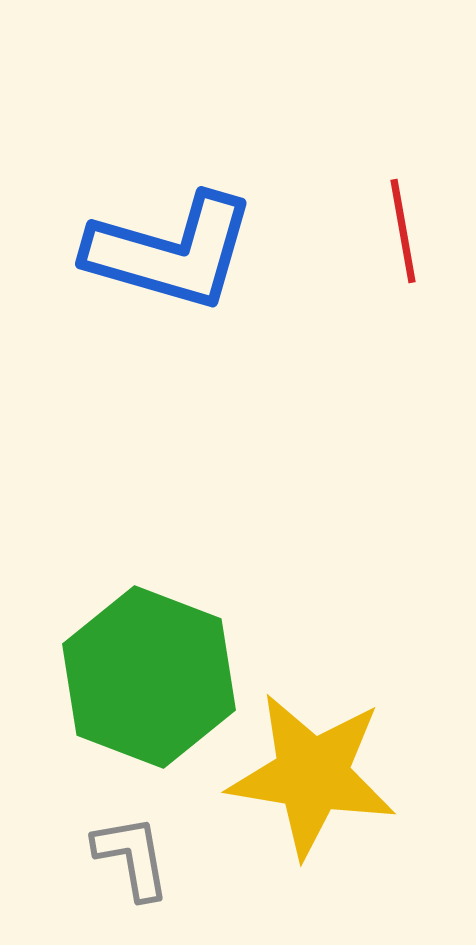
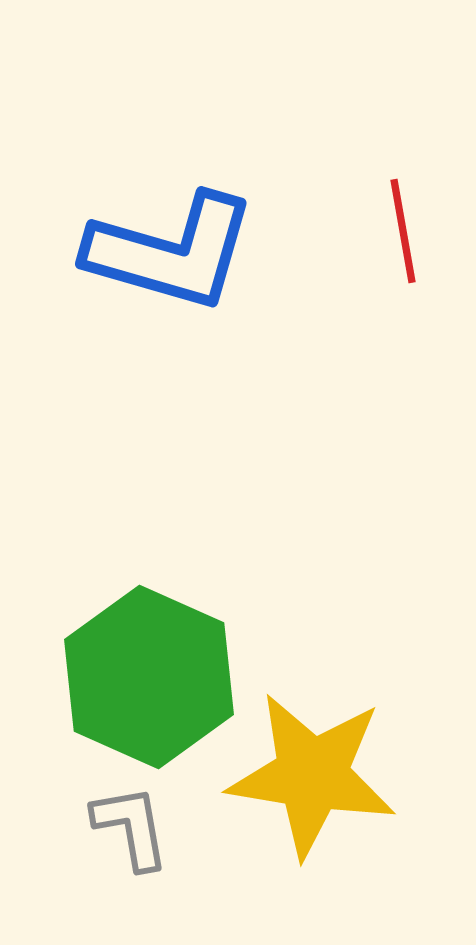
green hexagon: rotated 3 degrees clockwise
gray L-shape: moved 1 px left, 30 px up
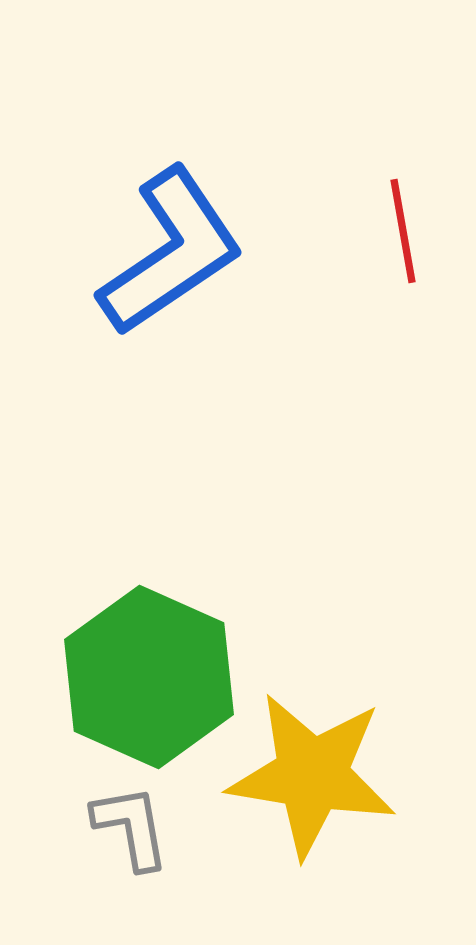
blue L-shape: rotated 50 degrees counterclockwise
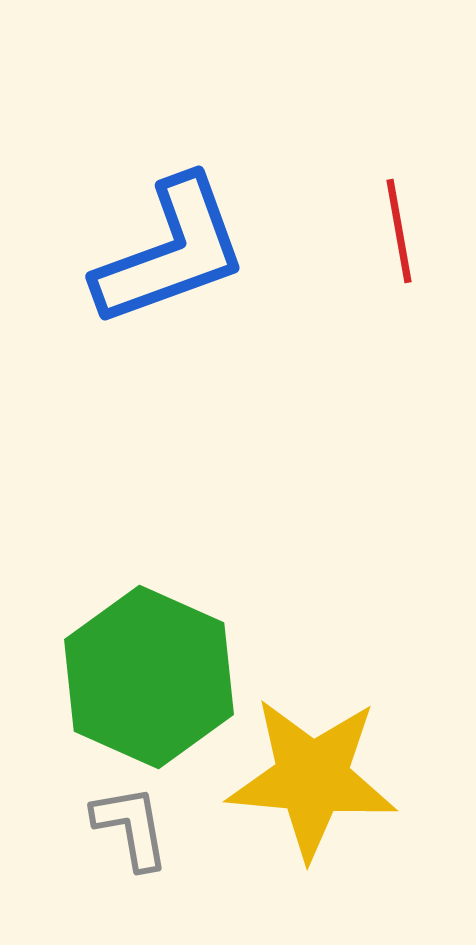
red line: moved 4 px left
blue L-shape: rotated 14 degrees clockwise
yellow star: moved 3 px down; rotated 4 degrees counterclockwise
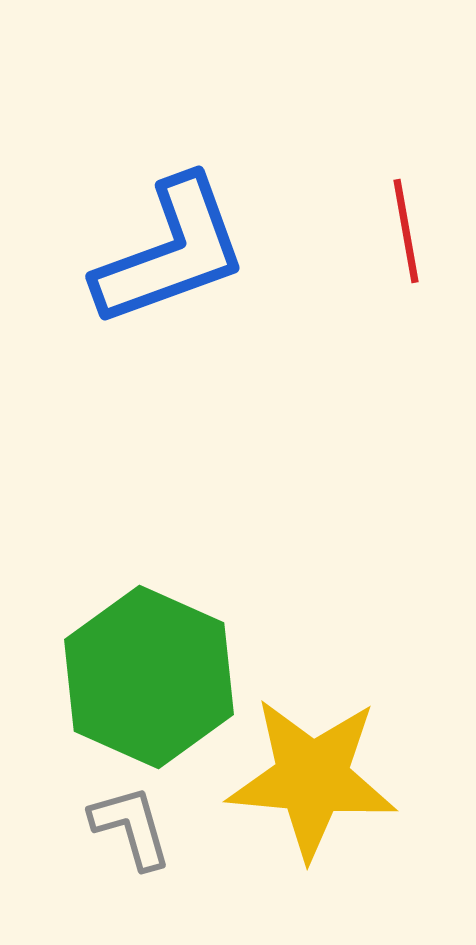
red line: moved 7 px right
gray L-shape: rotated 6 degrees counterclockwise
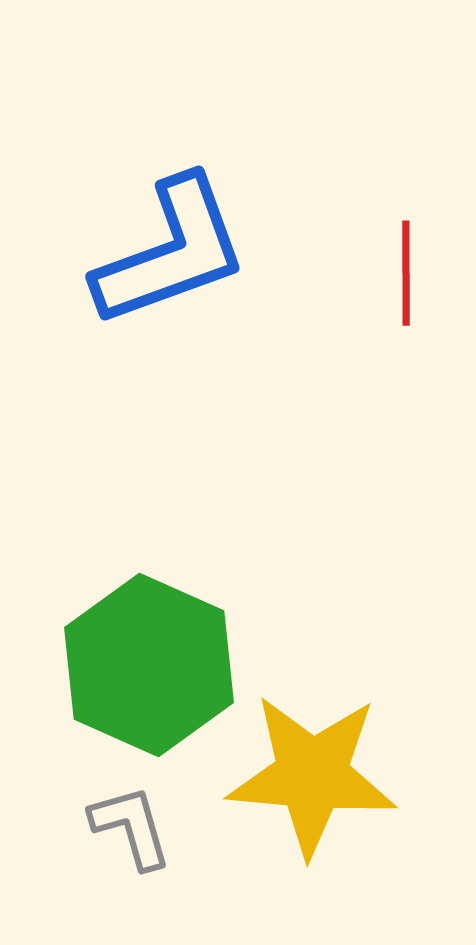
red line: moved 42 px down; rotated 10 degrees clockwise
green hexagon: moved 12 px up
yellow star: moved 3 px up
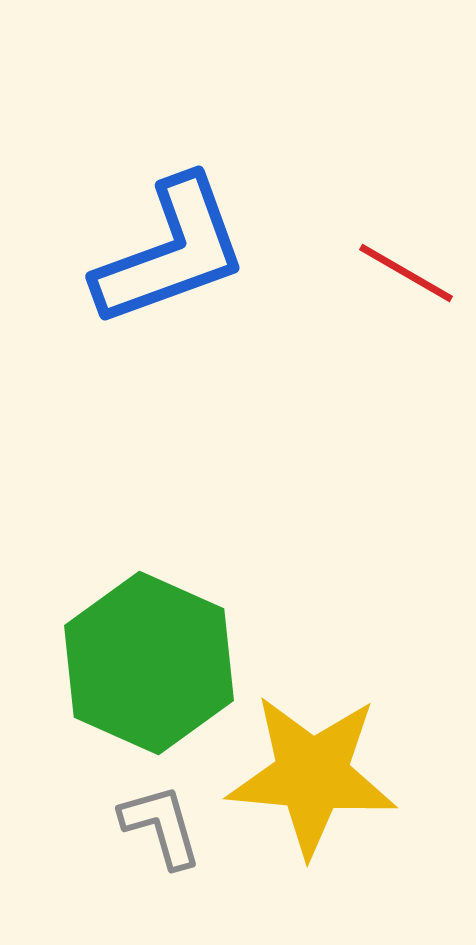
red line: rotated 60 degrees counterclockwise
green hexagon: moved 2 px up
gray L-shape: moved 30 px right, 1 px up
